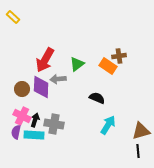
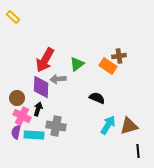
brown circle: moved 5 px left, 9 px down
black arrow: moved 3 px right, 11 px up
gray cross: moved 2 px right, 2 px down
brown triangle: moved 12 px left, 5 px up
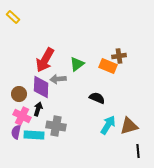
orange rectangle: rotated 12 degrees counterclockwise
brown circle: moved 2 px right, 4 px up
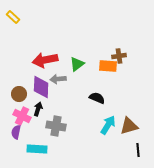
red arrow: rotated 50 degrees clockwise
orange rectangle: rotated 18 degrees counterclockwise
cyan rectangle: moved 3 px right, 14 px down
black line: moved 1 px up
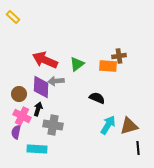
red arrow: rotated 35 degrees clockwise
gray arrow: moved 2 px left, 2 px down
gray cross: moved 3 px left, 1 px up
black line: moved 2 px up
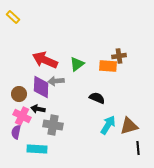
black arrow: rotated 96 degrees counterclockwise
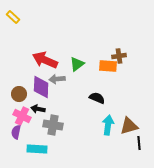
gray arrow: moved 1 px right, 2 px up
cyan arrow: rotated 24 degrees counterclockwise
black line: moved 1 px right, 5 px up
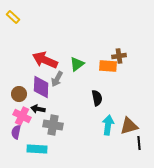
gray arrow: rotated 56 degrees counterclockwise
black semicircle: rotated 56 degrees clockwise
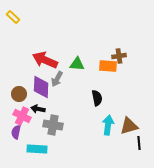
green triangle: rotated 42 degrees clockwise
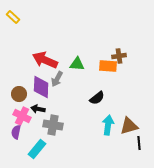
black semicircle: rotated 63 degrees clockwise
cyan rectangle: rotated 54 degrees counterclockwise
